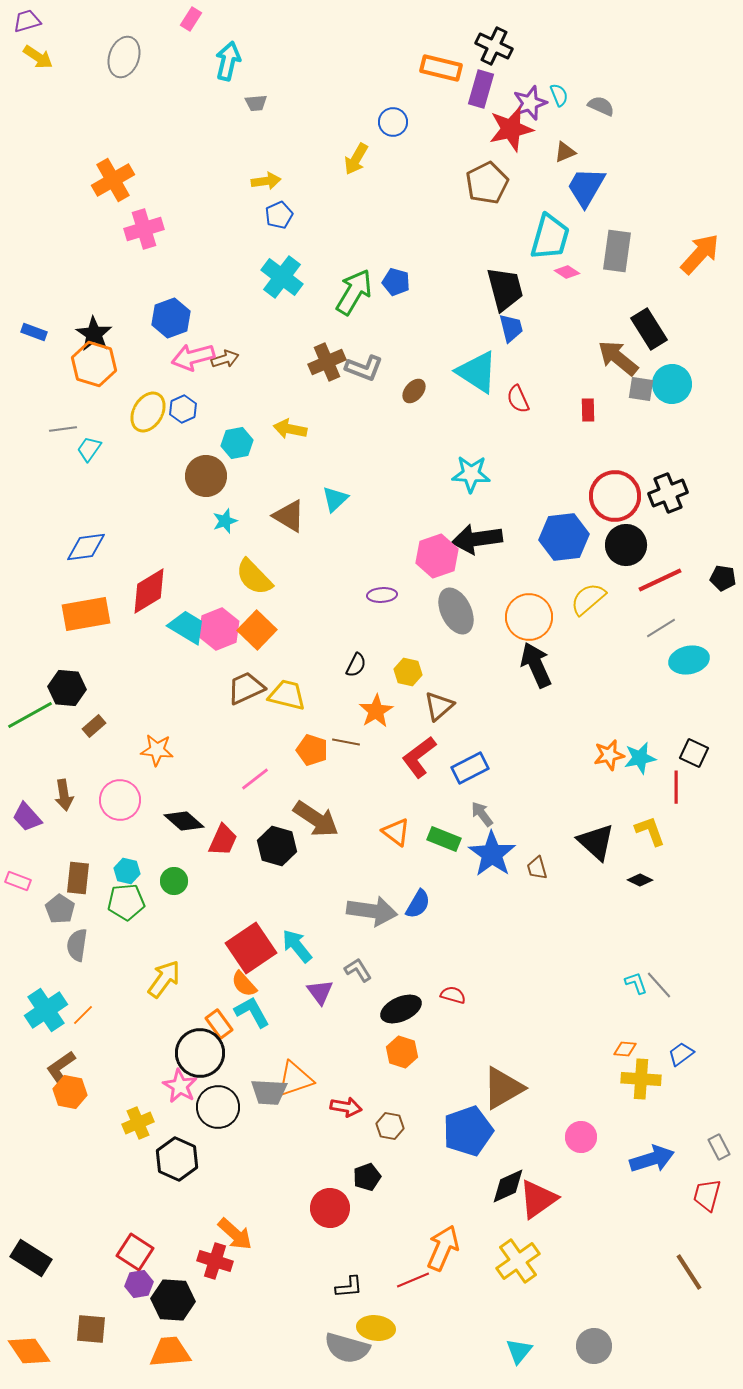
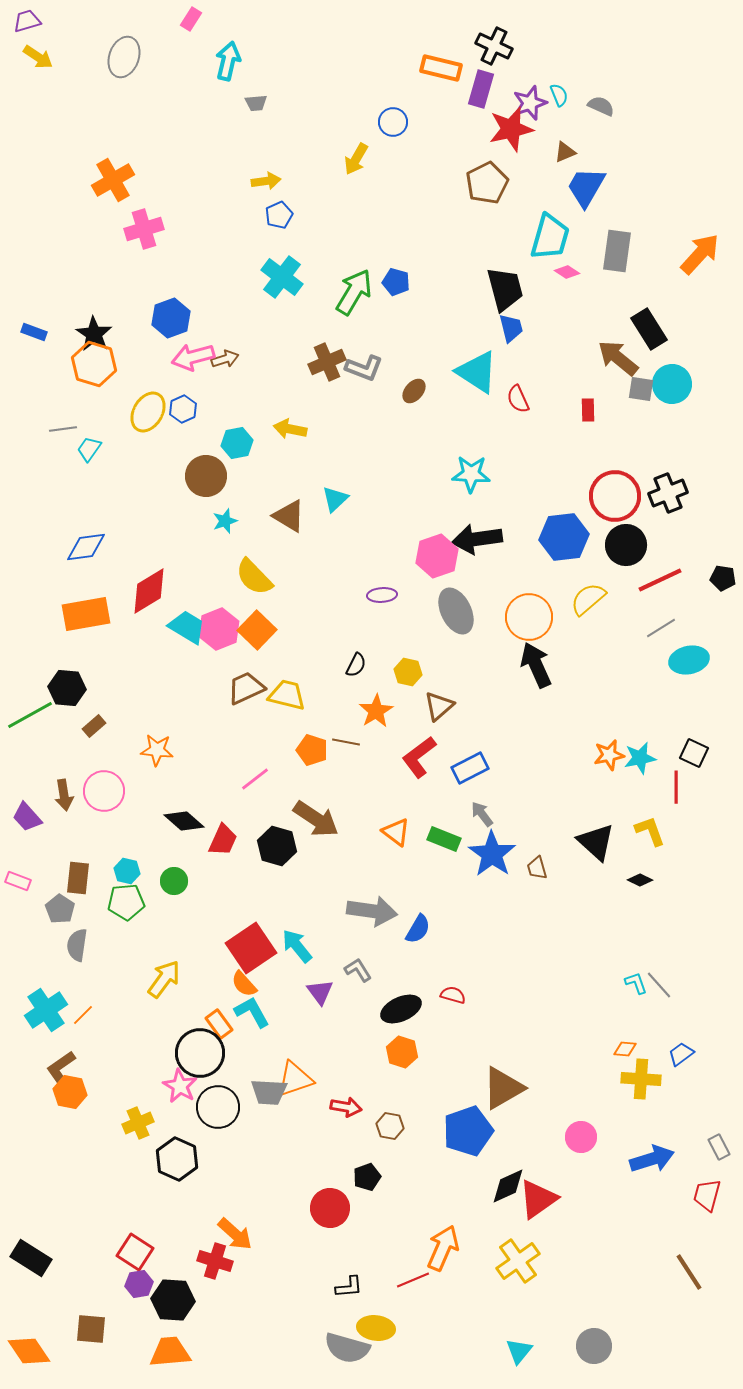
pink circle at (120, 800): moved 16 px left, 9 px up
blue semicircle at (418, 904): moved 25 px down
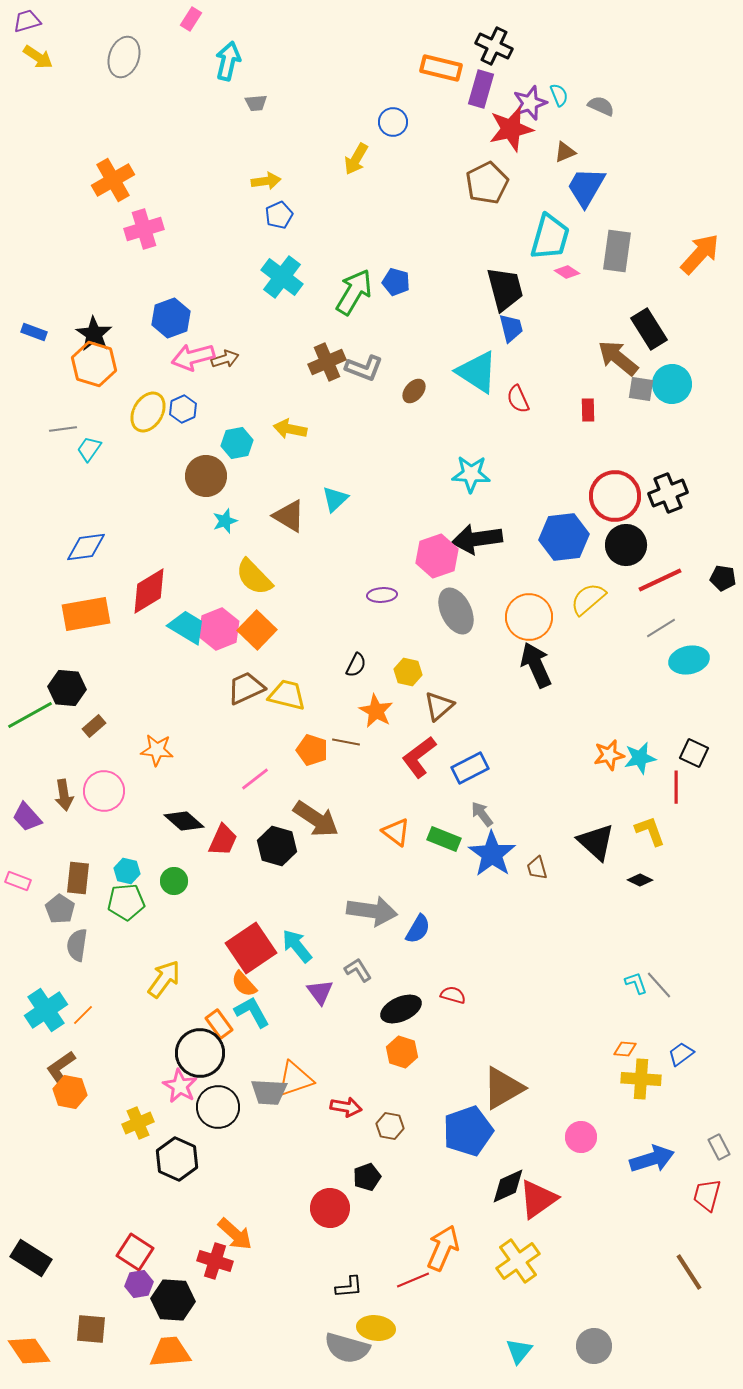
orange star at (376, 711): rotated 12 degrees counterclockwise
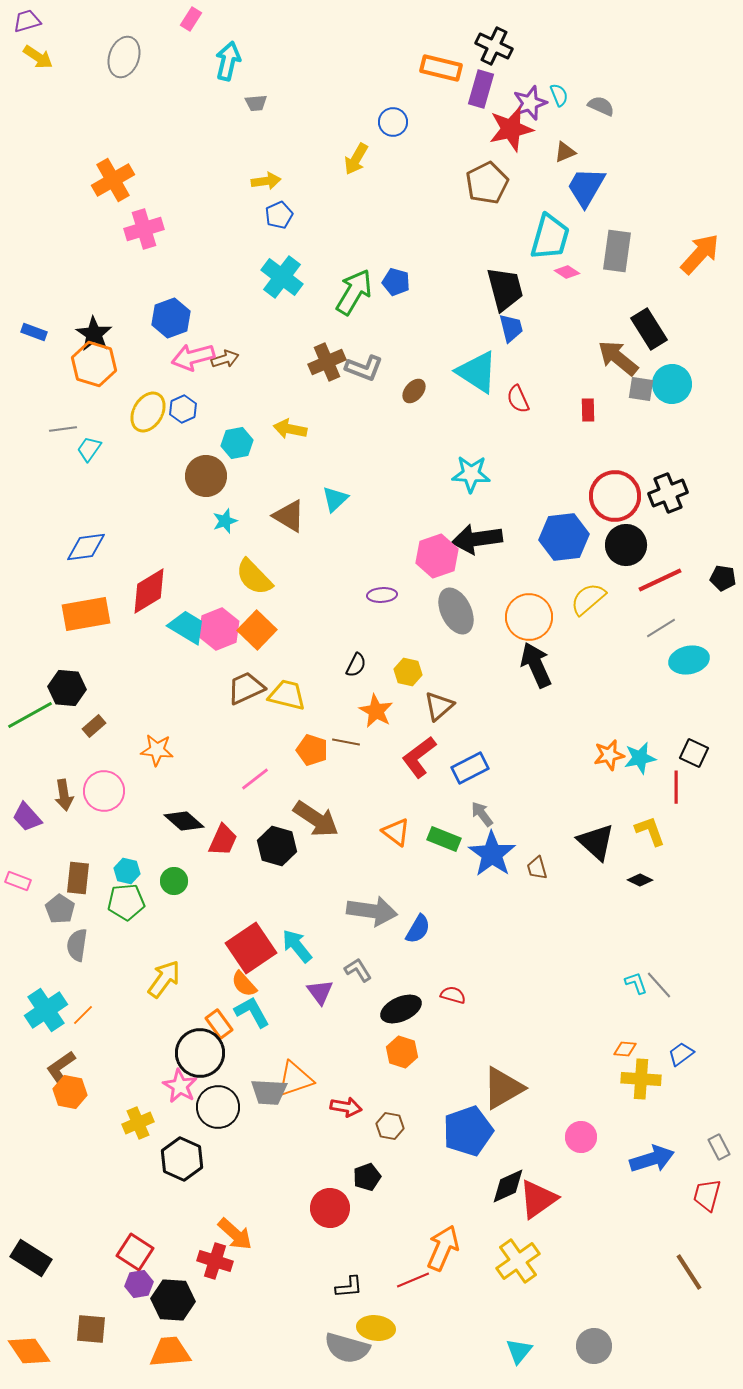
black hexagon at (177, 1159): moved 5 px right
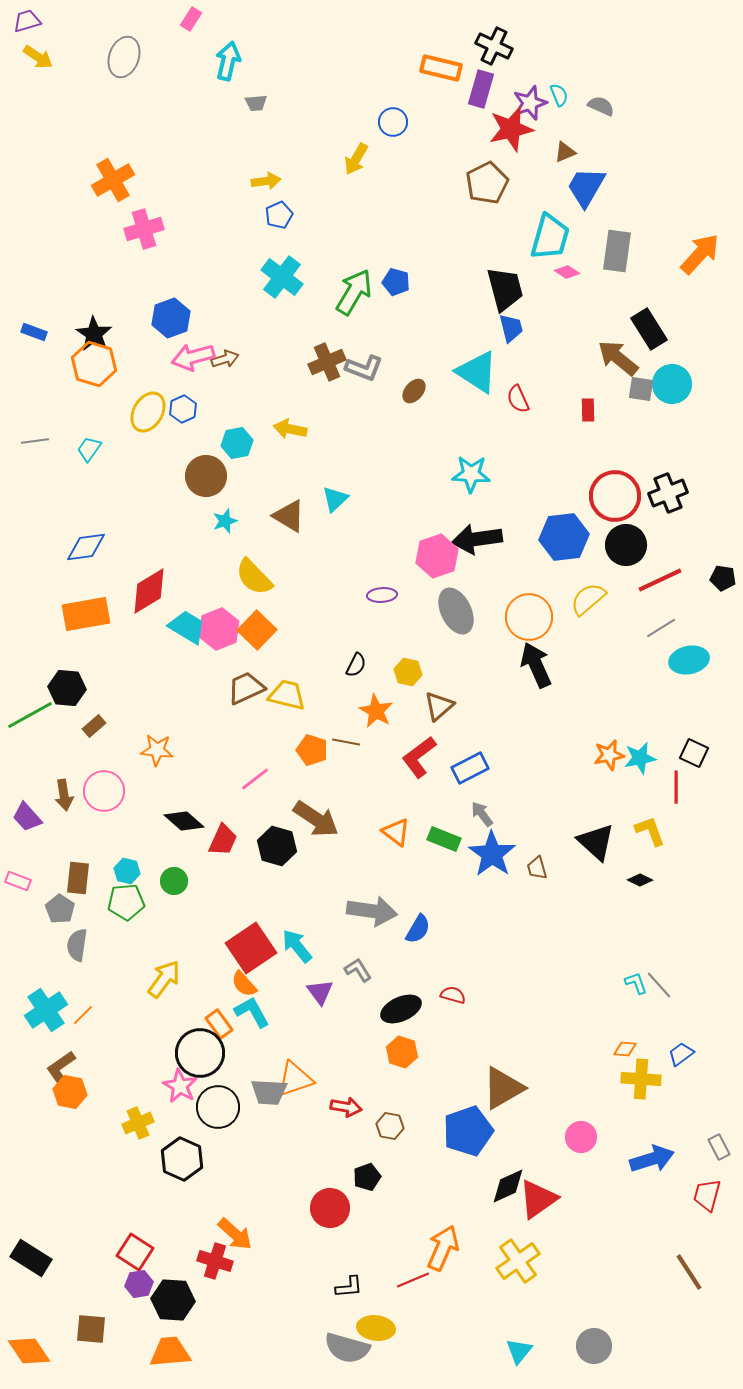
gray line at (63, 429): moved 28 px left, 12 px down
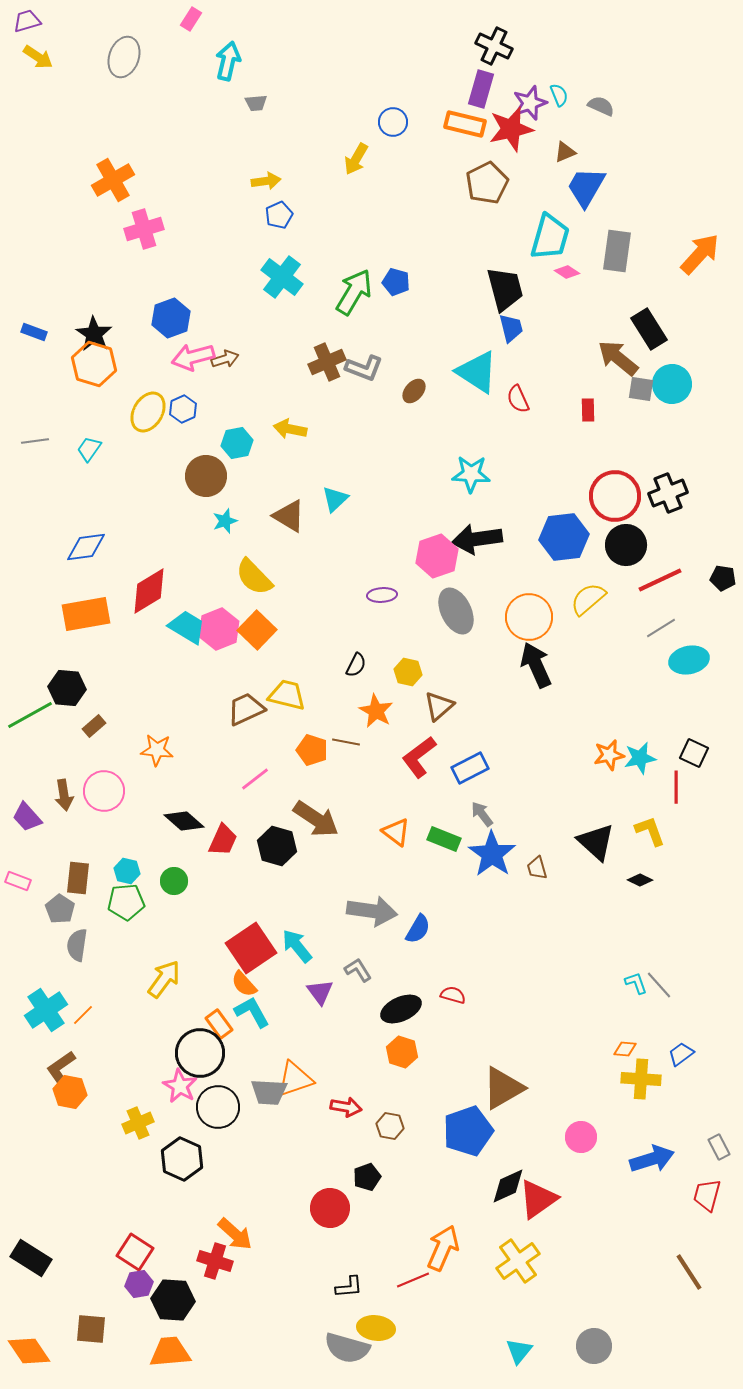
orange rectangle at (441, 68): moved 24 px right, 56 px down
brown trapezoid at (246, 688): moved 21 px down
